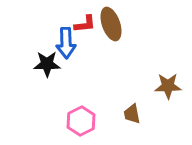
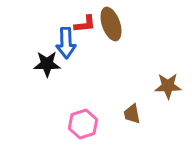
pink hexagon: moved 2 px right, 3 px down; rotated 8 degrees clockwise
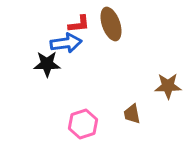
red L-shape: moved 6 px left
blue arrow: rotated 96 degrees counterclockwise
